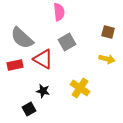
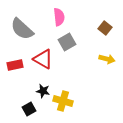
pink semicircle: moved 5 px down
brown square: moved 3 px left, 4 px up; rotated 24 degrees clockwise
gray semicircle: moved 9 px up
yellow cross: moved 17 px left, 13 px down; rotated 18 degrees counterclockwise
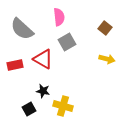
yellow cross: moved 5 px down
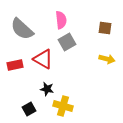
pink semicircle: moved 2 px right, 3 px down
brown square: rotated 32 degrees counterclockwise
black star: moved 4 px right, 2 px up
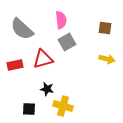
red triangle: rotated 45 degrees counterclockwise
black square: rotated 32 degrees clockwise
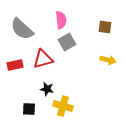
brown square: moved 1 px up
yellow arrow: moved 1 px right, 1 px down
